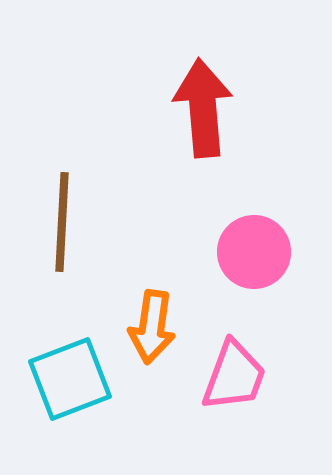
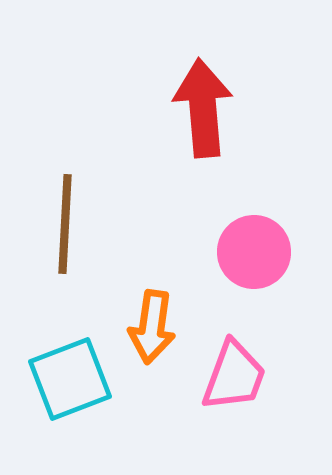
brown line: moved 3 px right, 2 px down
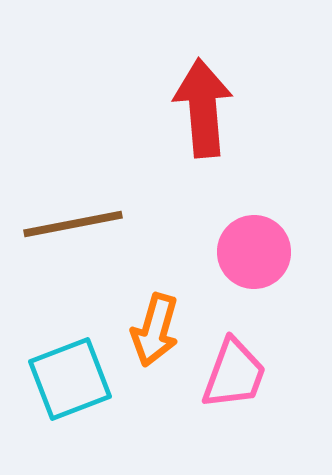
brown line: moved 8 px right; rotated 76 degrees clockwise
orange arrow: moved 3 px right, 3 px down; rotated 8 degrees clockwise
pink trapezoid: moved 2 px up
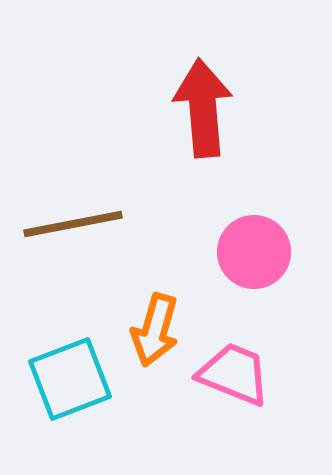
pink trapezoid: rotated 88 degrees counterclockwise
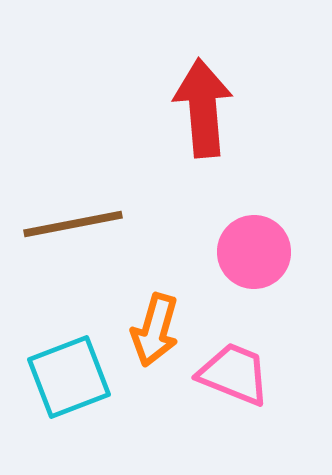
cyan square: moved 1 px left, 2 px up
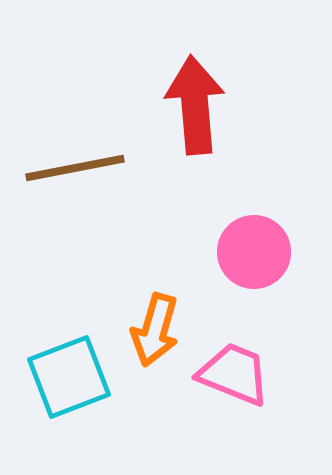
red arrow: moved 8 px left, 3 px up
brown line: moved 2 px right, 56 px up
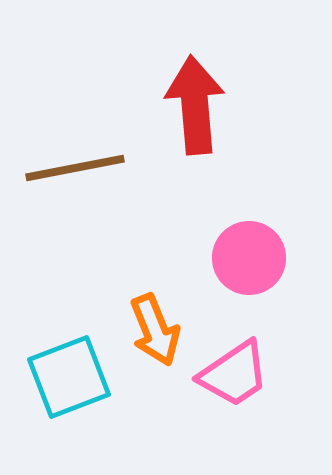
pink circle: moved 5 px left, 6 px down
orange arrow: rotated 38 degrees counterclockwise
pink trapezoid: rotated 124 degrees clockwise
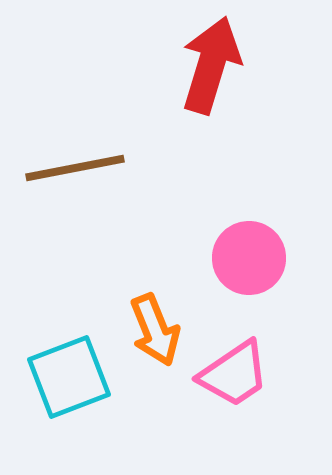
red arrow: moved 16 px right, 40 px up; rotated 22 degrees clockwise
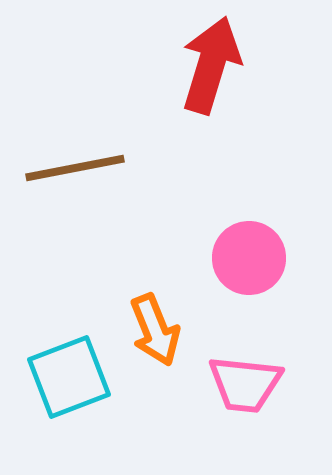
pink trapezoid: moved 11 px right, 10 px down; rotated 40 degrees clockwise
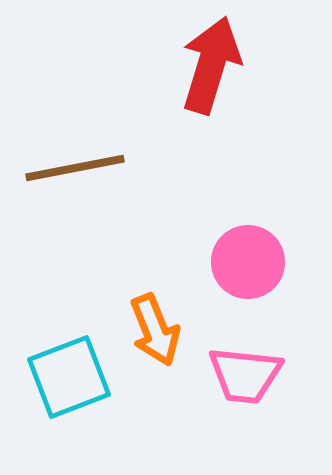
pink circle: moved 1 px left, 4 px down
pink trapezoid: moved 9 px up
